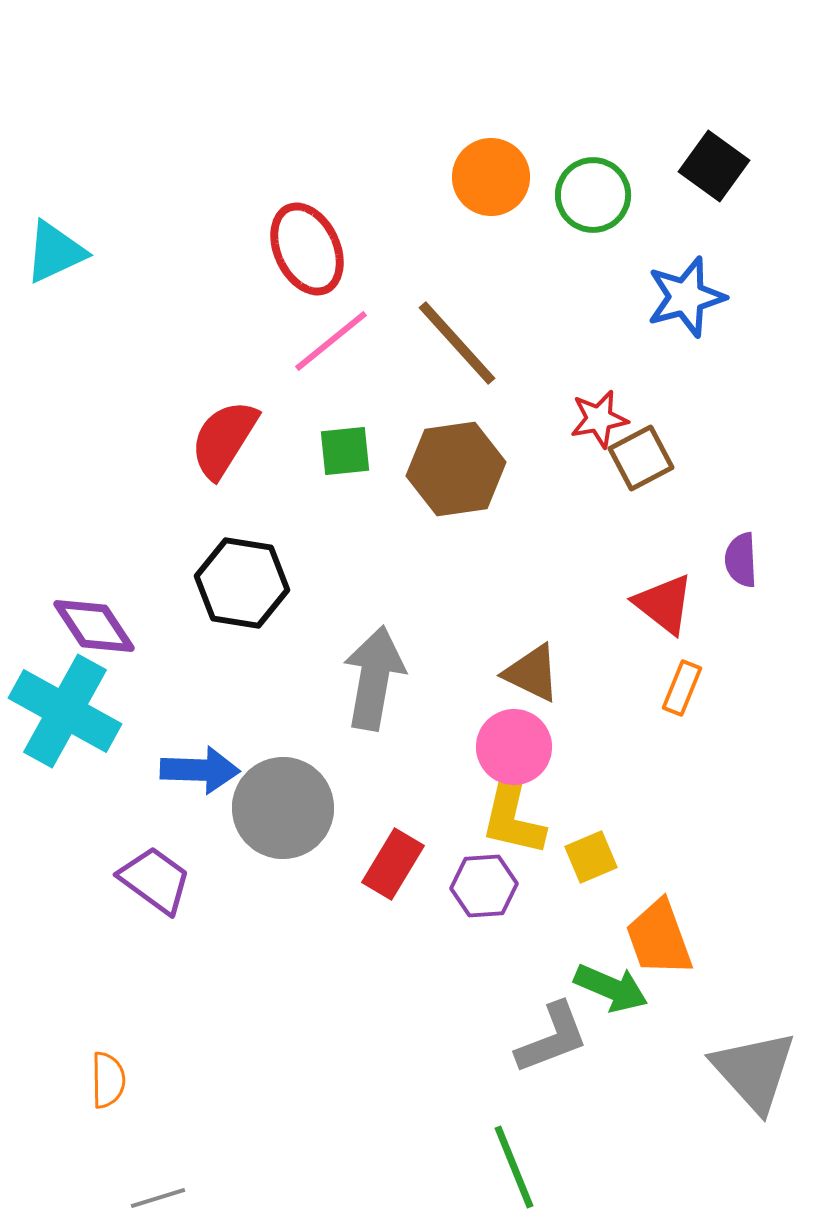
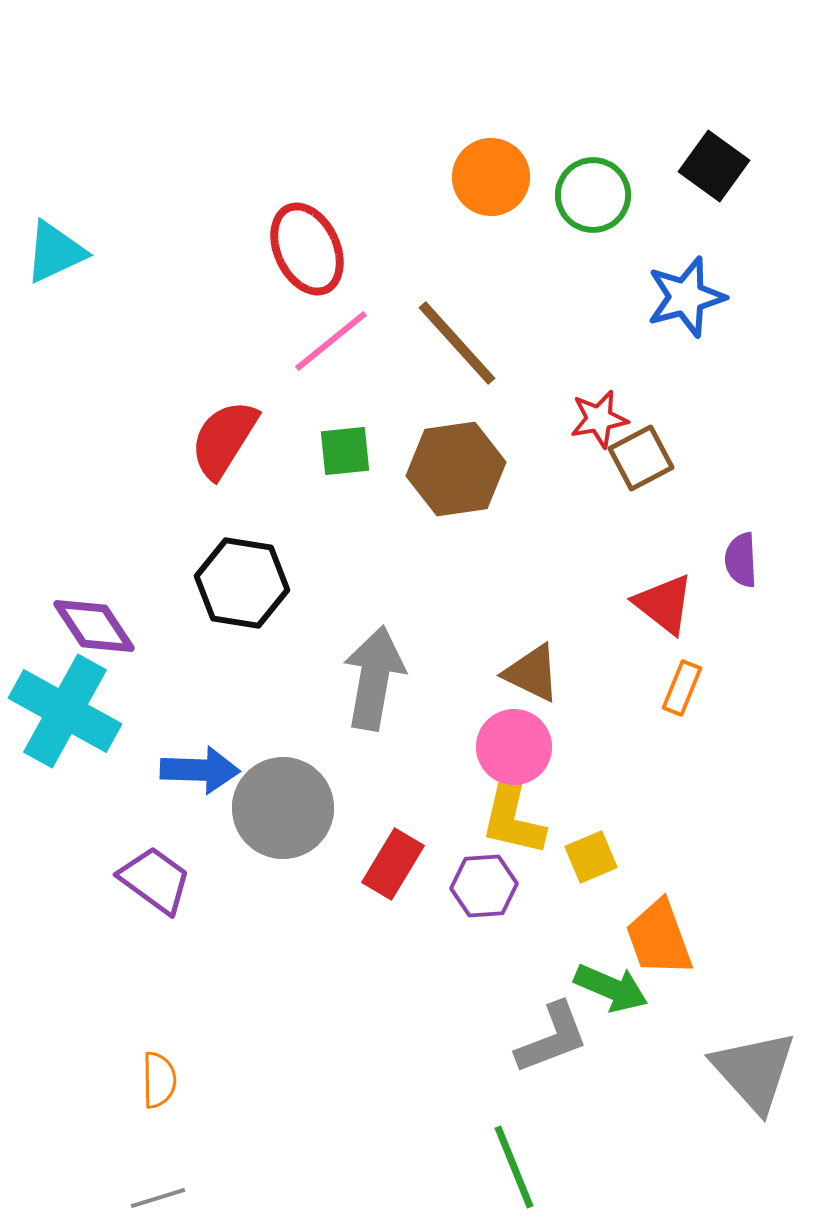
orange semicircle: moved 51 px right
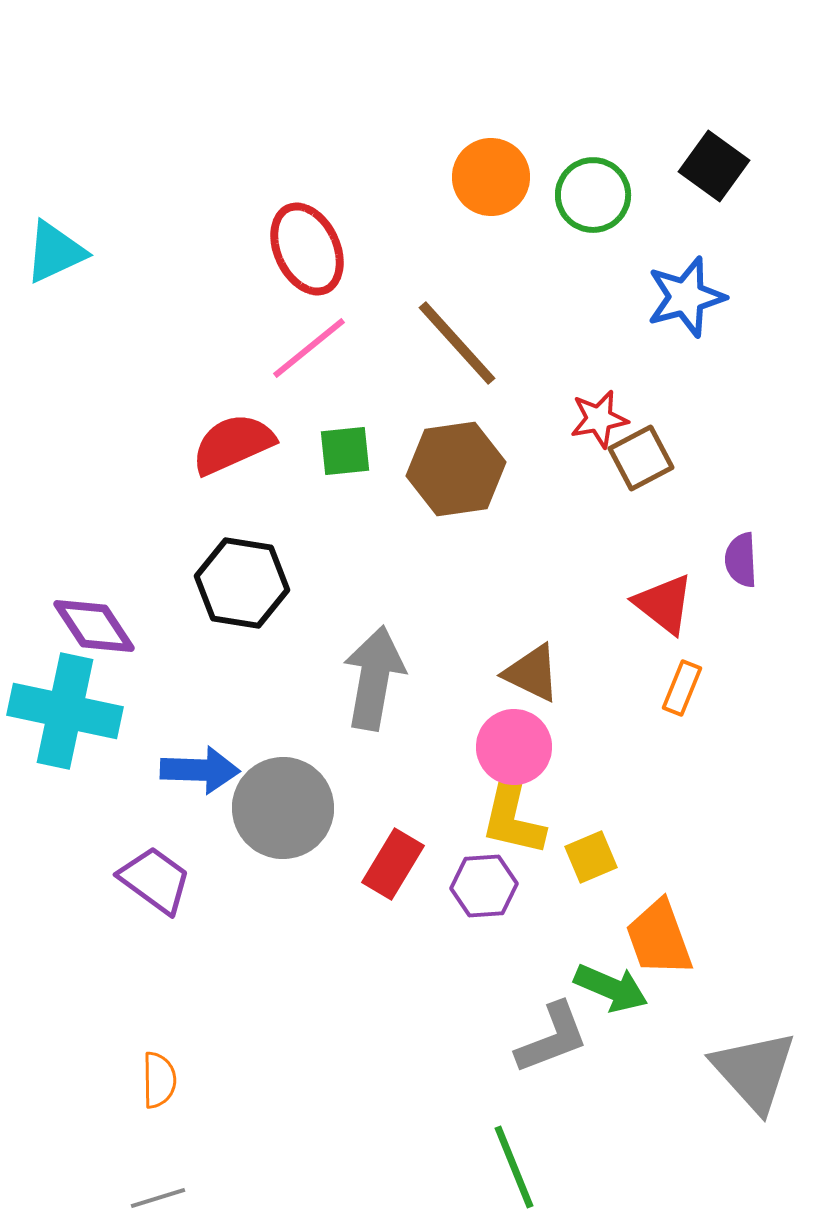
pink line: moved 22 px left, 7 px down
red semicircle: moved 9 px right, 5 px down; rotated 34 degrees clockwise
cyan cross: rotated 17 degrees counterclockwise
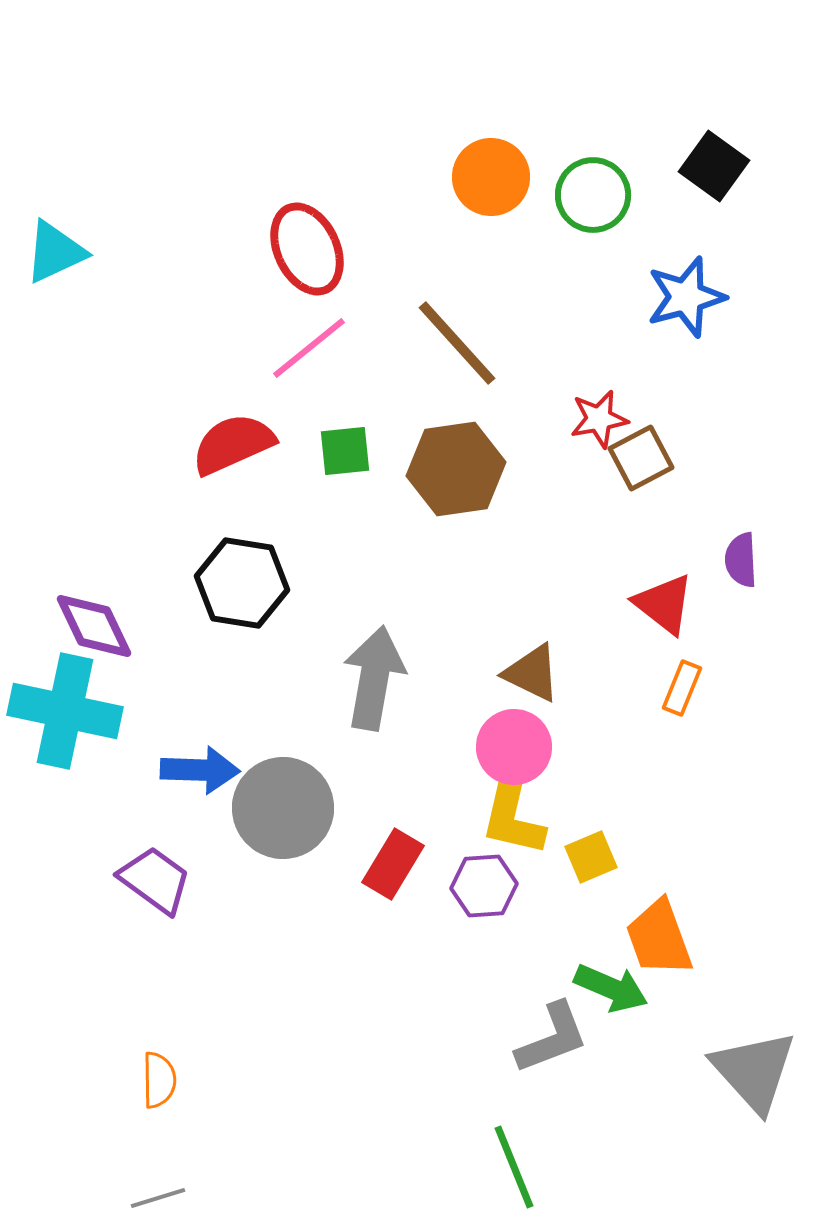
purple diamond: rotated 8 degrees clockwise
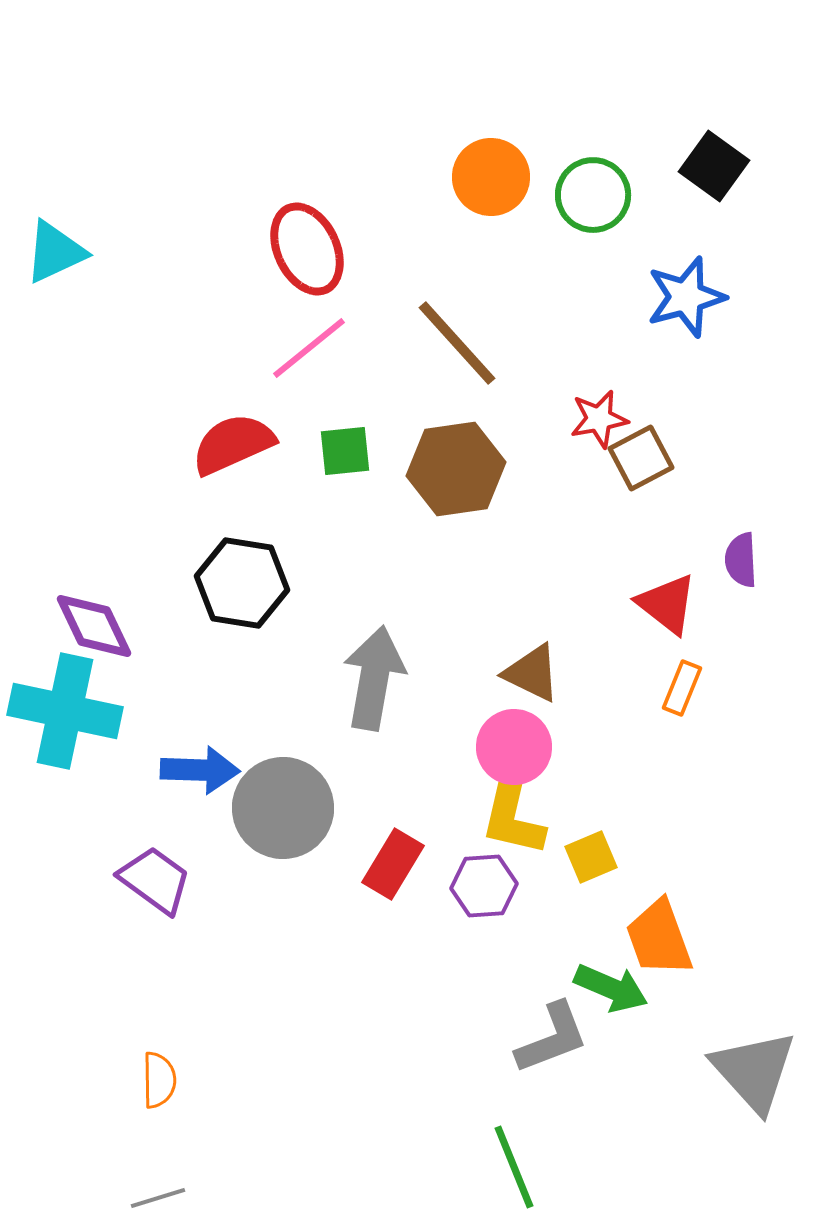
red triangle: moved 3 px right
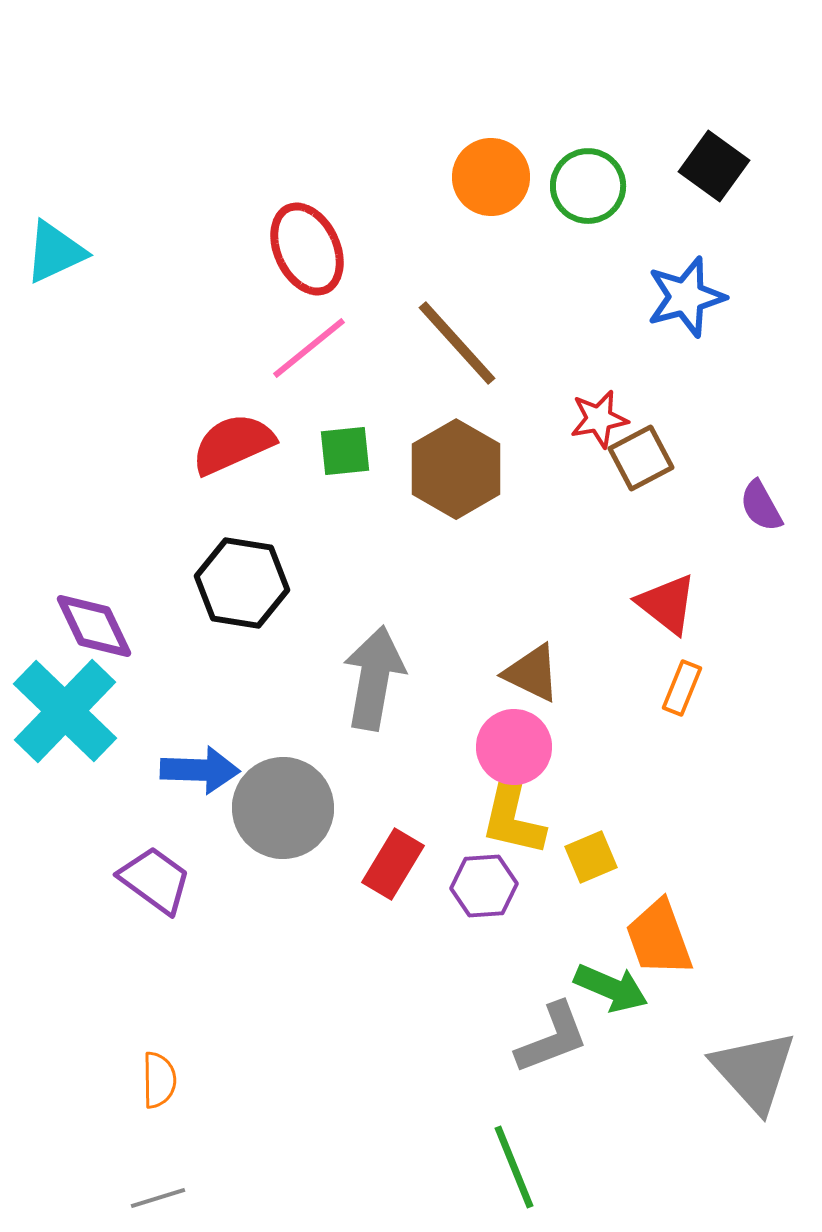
green circle: moved 5 px left, 9 px up
brown hexagon: rotated 22 degrees counterclockwise
purple semicircle: moved 20 px right, 54 px up; rotated 26 degrees counterclockwise
cyan cross: rotated 32 degrees clockwise
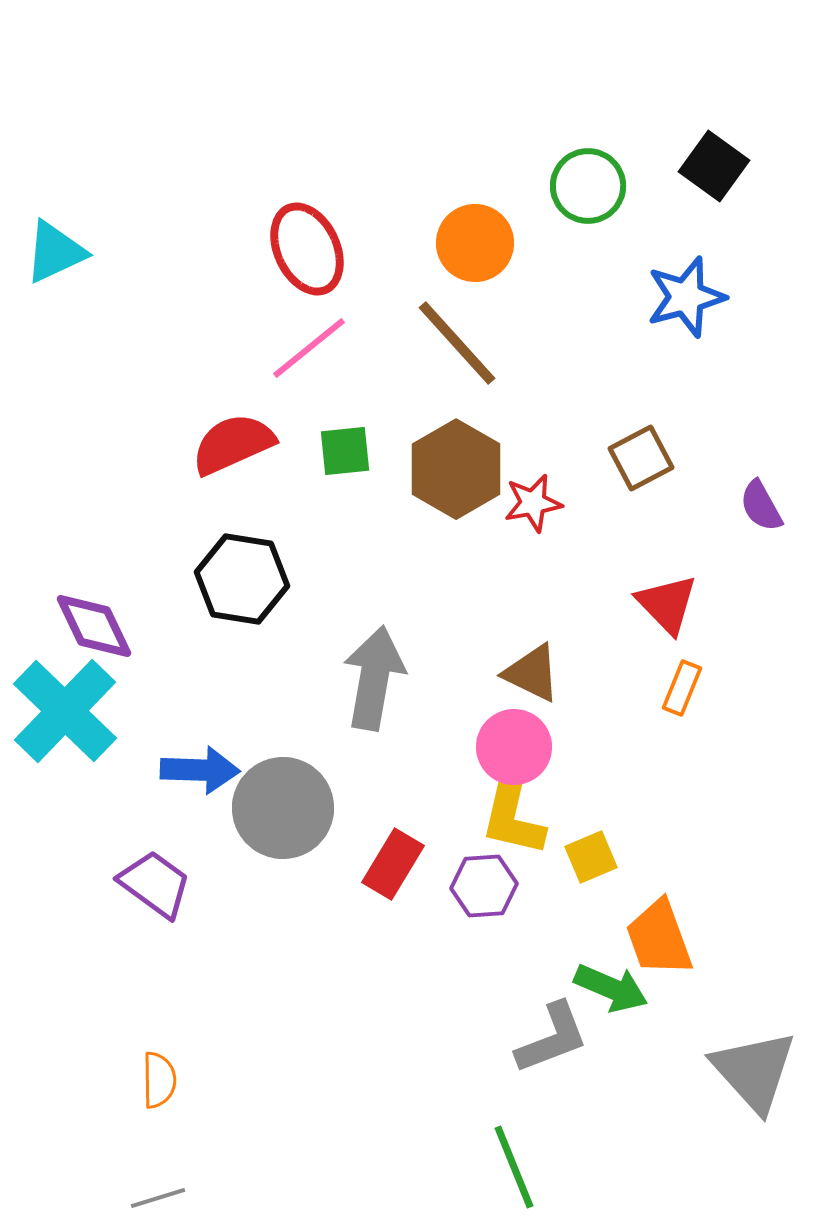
orange circle: moved 16 px left, 66 px down
red star: moved 66 px left, 84 px down
black hexagon: moved 4 px up
red triangle: rotated 8 degrees clockwise
purple trapezoid: moved 4 px down
